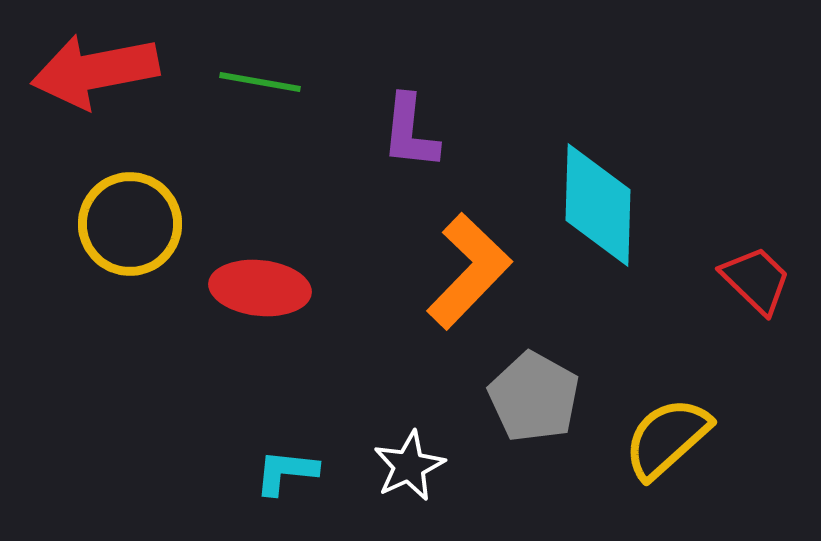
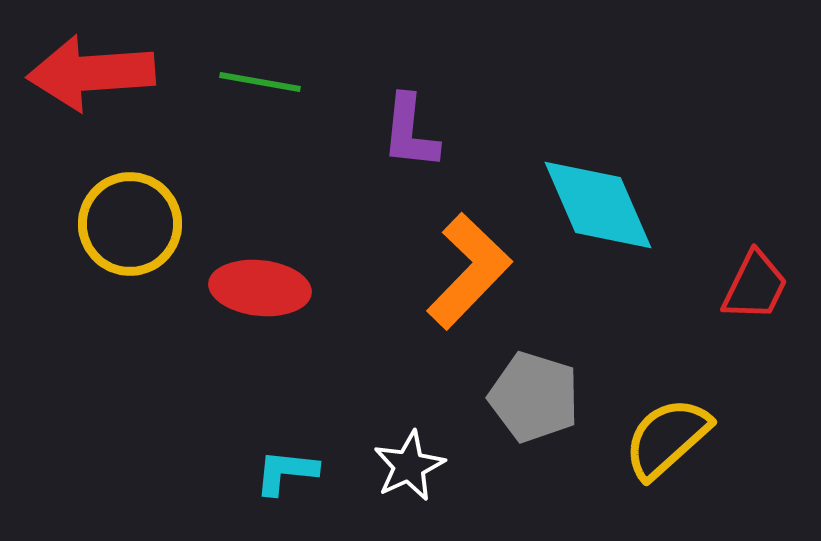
red arrow: moved 4 px left, 2 px down; rotated 7 degrees clockwise
cyan diamond: rotated 25 degrees counterclockwise
red trapezoid: moved 1 px left, 6 px down; rotated 72 degrees clockwise
gray pentagon: rotated 12 degrees counterclockwise
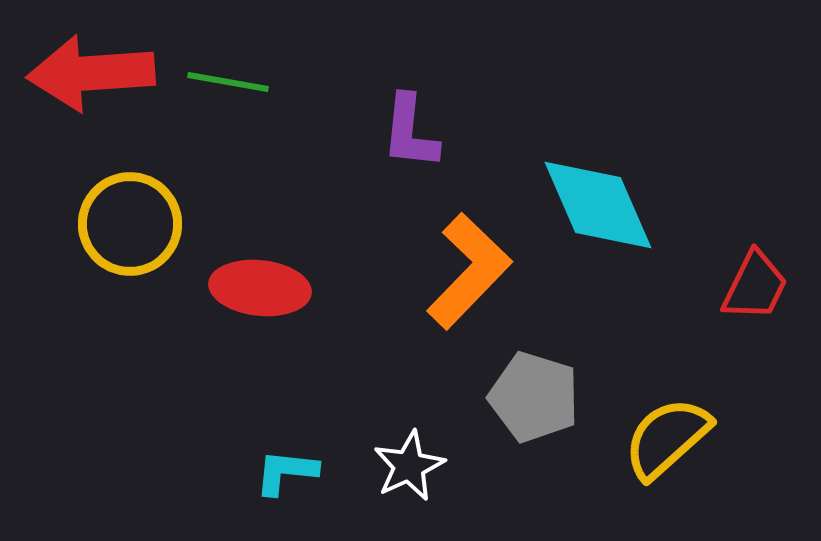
green line: moved 32 px left
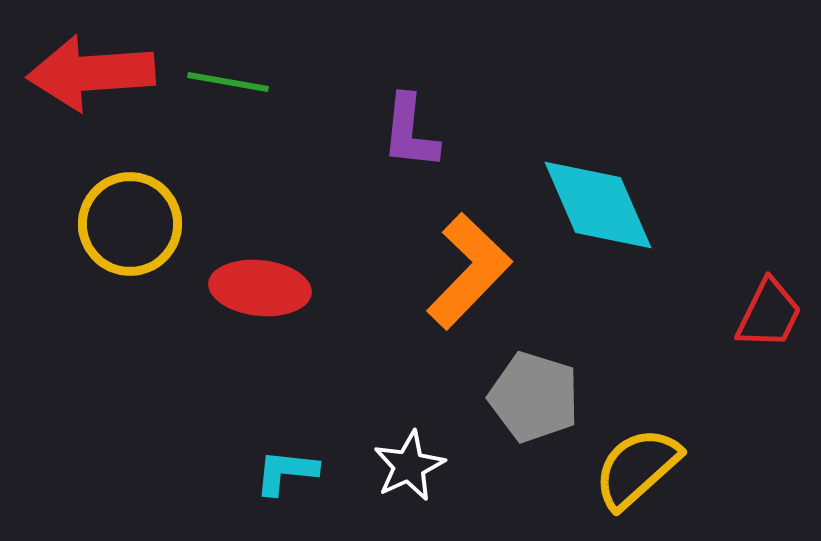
red trapezoid: moved 14 px right, 28 px down
yellow semicircle: moved 30 px left, 30 px down
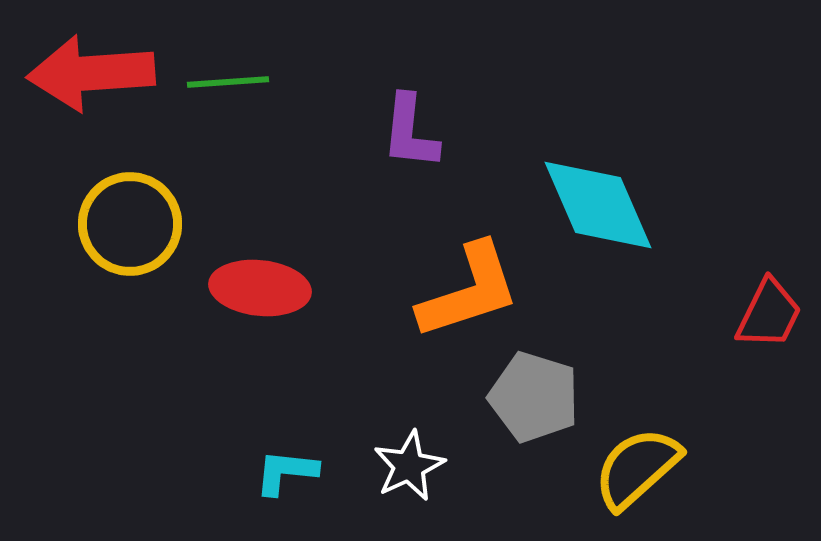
green line: rotated 14 degrees counterclockwise
orange L-shape: moved 20 px down; rotated 28 degrees clockwise
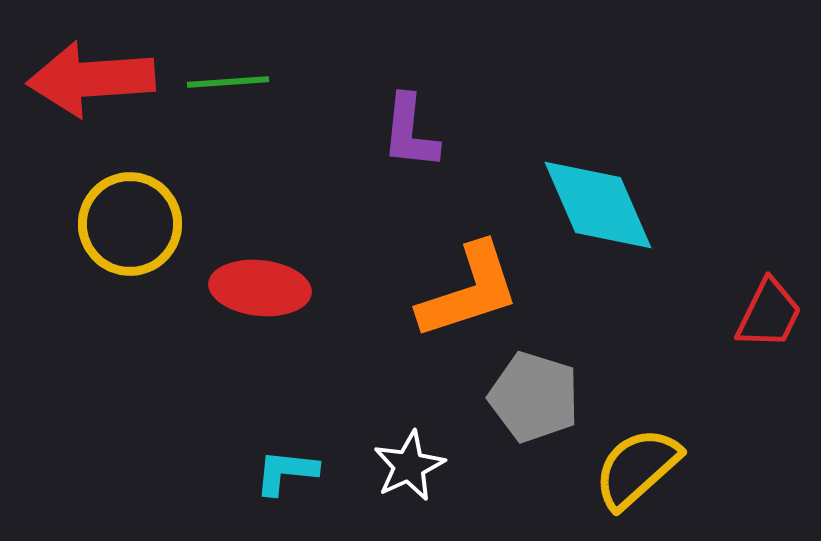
red arrow: moved 6 px down
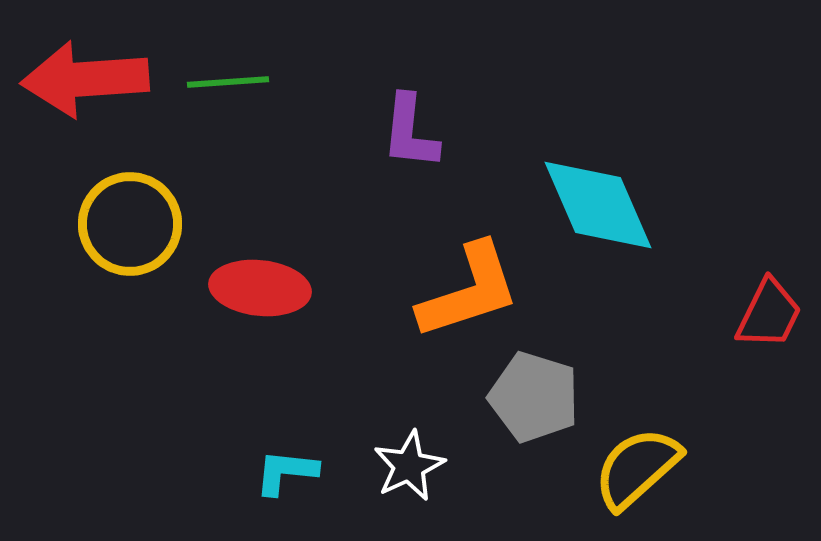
red arrow: moved 6 px left
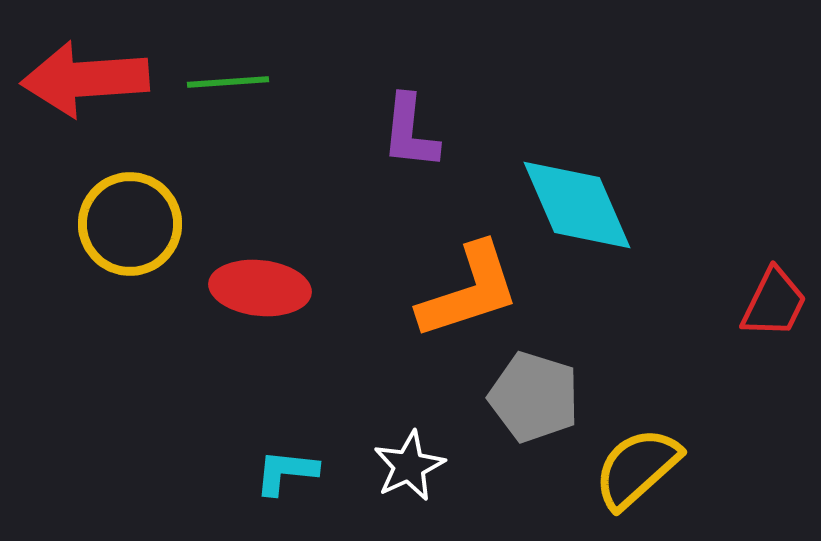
cyan diamond: moved 21 px left
red trapezoid: moved 5 px right, 11 px up
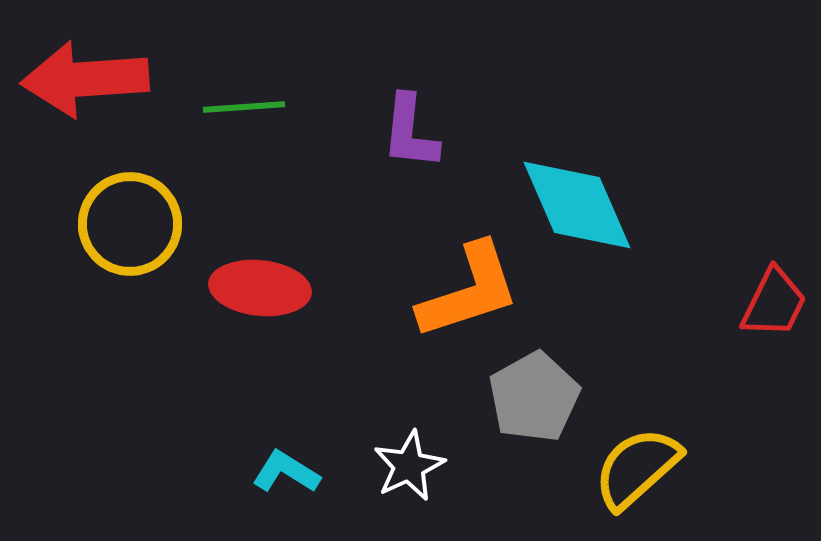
green line: moved 16 px right, 25 px down
gray pentagon: rotated 26 degrees clockwise
cyan L-shape: rotated 26 degrees clockwise
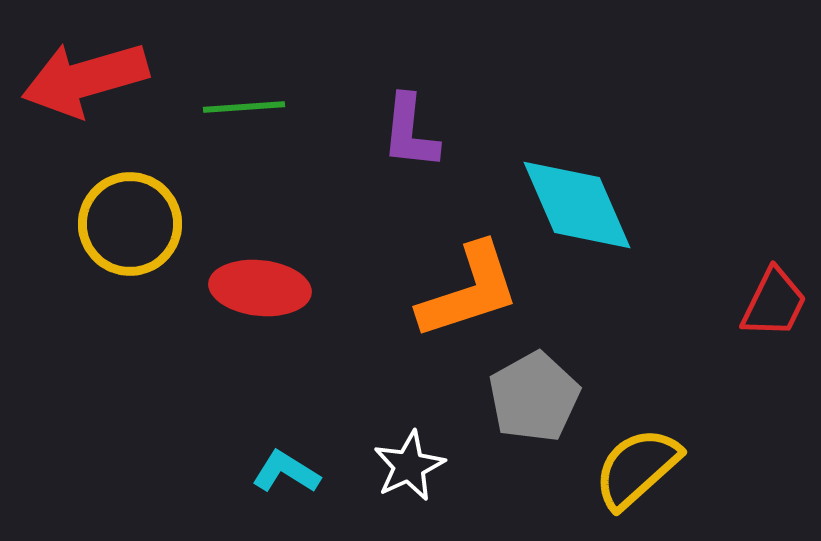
red arrow: rotated 12 degrees counterclockwise
